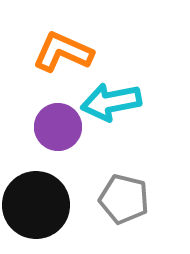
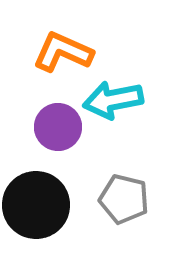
cyan arrow: moved 2 px right, 2 px up
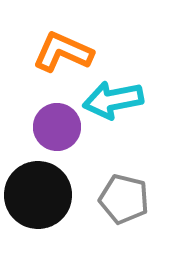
purple circle: moved 1 px left
black circle: moved 2 px right, 10 px up
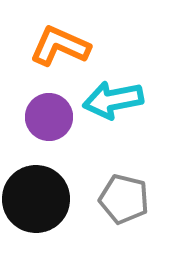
orange L-shape: moved 3 px left, 6 px up
purple circle: moved 8 px left, 10 px up
black circle: moved 2 px left, 4 px down
